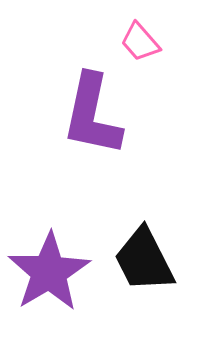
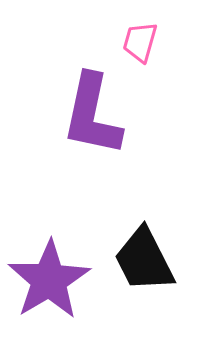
pink trapezoid: rotated 57 degrees clockwise
purple star: moved 8 px down
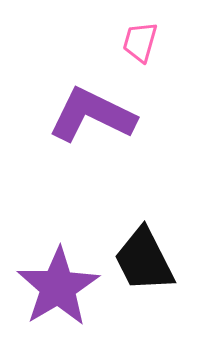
purple L-shape: rotated 104 degrees clockwise
purple star: moved 9 px right, 7 px down
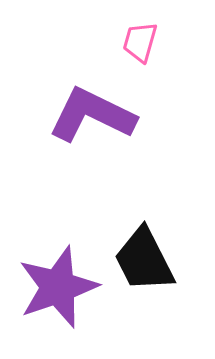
purple star: rotated 12 degrees clockwise
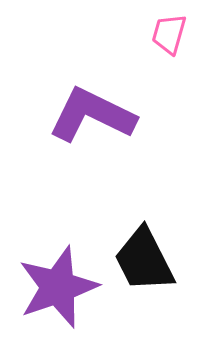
pink trapezoid: moved 29 px right, 8 px up
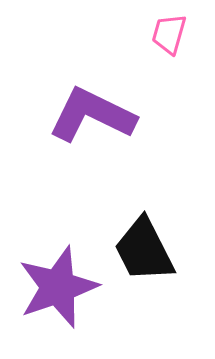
black trapezoid: moved 10 px up
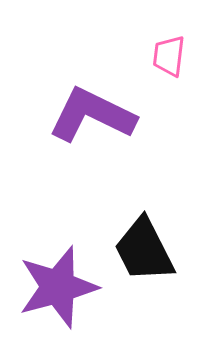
pink trapezoid: moved 22 px down; rotated 9 degrees counterclockwise
purple star: rotated 4 degrees clockwise
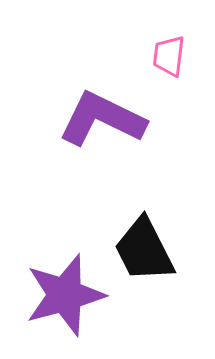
purple L-shape: moved 10 px right, 4 px down
purple star: moved 7 px right, 8 px down
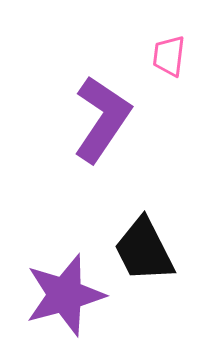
purple L-shape: rotated 98 degrees clockwise
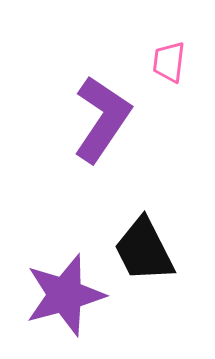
pink trapezoid: moved 6 px down
